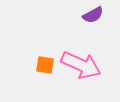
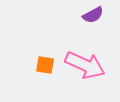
pink arrow: moved 4 px right
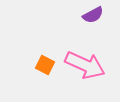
orange square: rotated 18 degrees clockwise
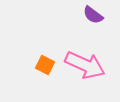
purple semicircle: rotated 65 degrees clockwise
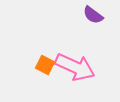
pink arrow: moved 10 px left, 2 px down
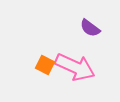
purple semicircle: moved 3 px left, 13 px down
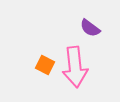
pink arrow: rotated 60 degrees clockwise
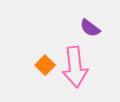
orange square: rotated 18 degrees clockwise
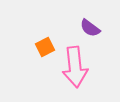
orange square: moved 18 px up; rotated 18 degrees clockwise
